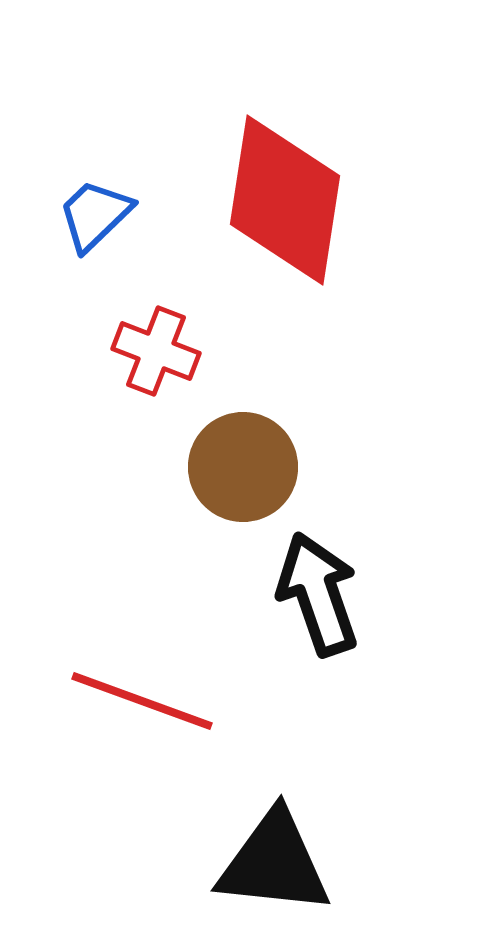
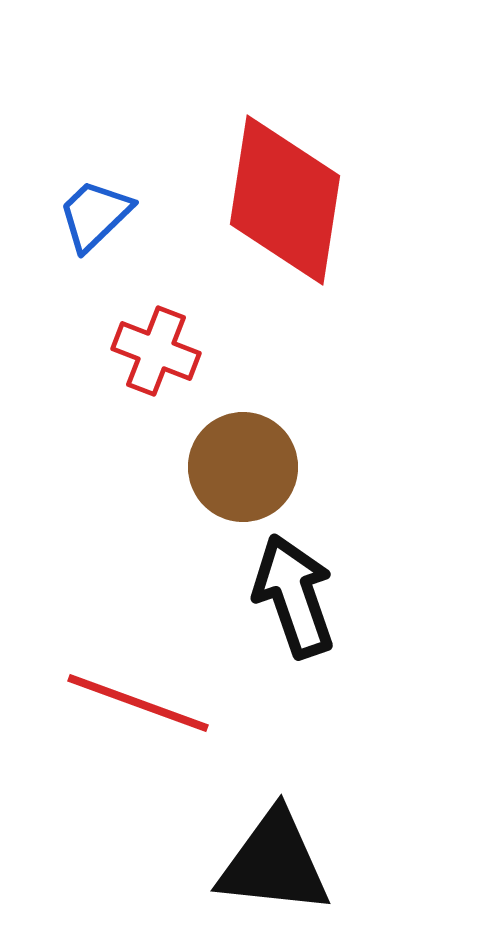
black arrow: moved 24 px left, 2 px down
red line: moved 4 px left, 2 px down
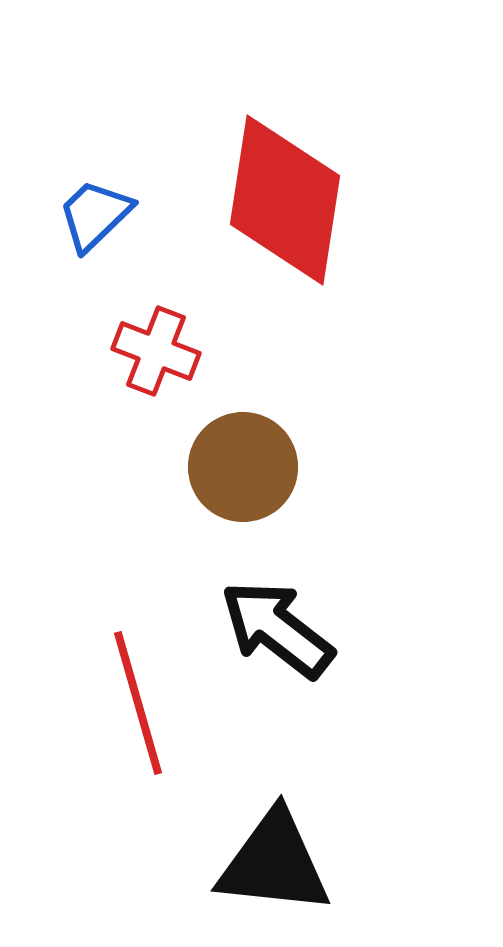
black arrow: moved 17 px left, 33 px down; rotated 33 degrees counterclockwise
red line: rotated 54 degrees clockwise
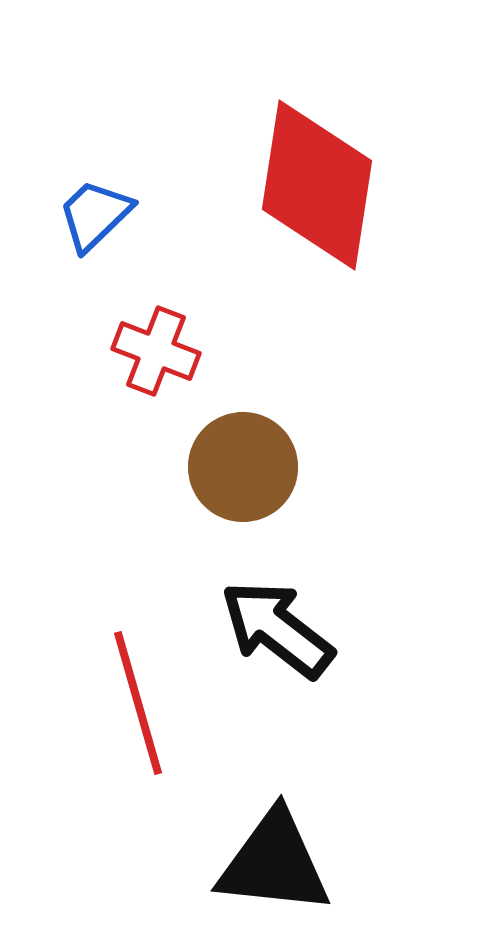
red diamond: moved 32 px right, 15 px up
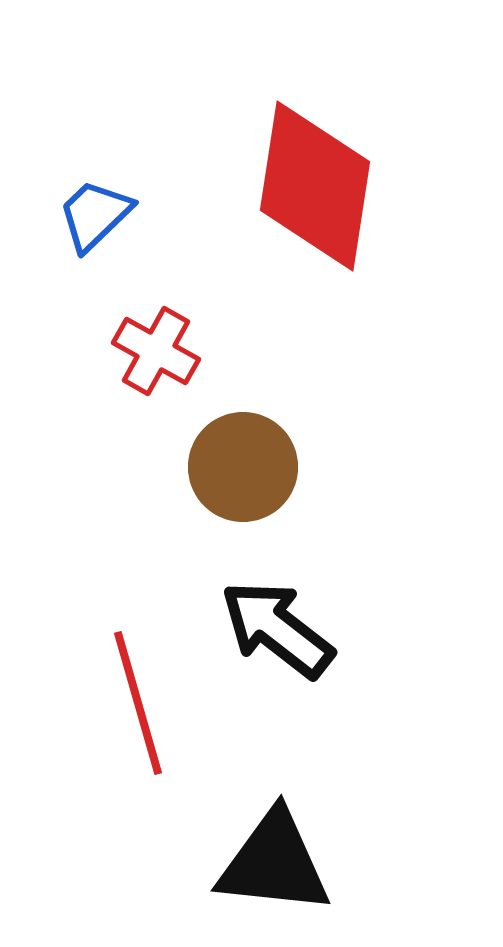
red diamond: moved 2 px left, 1 px down
red cross: rotated 8 degrees clockwise
